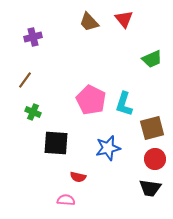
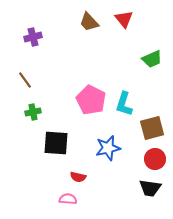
brown line: rotated 72 degrees counterclockwise
green cross: rotated 35 degrees counterclockwise
pink semicircle: moved 2 px right, 1 px up
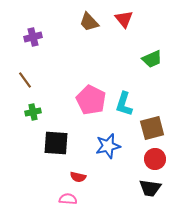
blue star: moved 2 px up
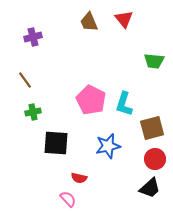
brown trapezoid: rotated 20 degrees clockwise
green trapezoid: moved 2 px right, 2 px down; rotated 30 degrees clockwise
red semicircle: moved 1 px right, 1 px down
black trapezoid: rotated 50 degrees counterclockwise
pink semicircle: rotated 42 degrees clockwise
